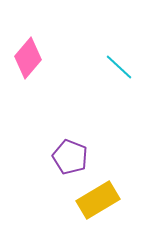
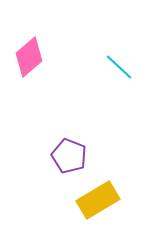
pink diamond: moved 1 px right, 1 px up; rotated 9 degrees clockwise
purple pentagon: moved 1 px left, 1 px up
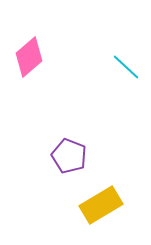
cyan line: moved 7 px right
yellow rectangle: moved 3 px right, 5 px down
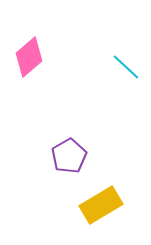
purple pentagon: rotated 20 degrees clockwise
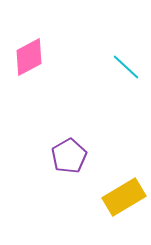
pink diamond: rotated 12 degrees clockwise
yellow rectangle: moved 23 px right, 8 px up
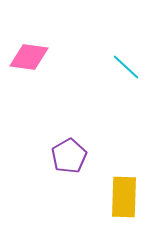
pink diamond: rotated 36 degrees clockwise
yellow rectangle: rotated 57 degrees counterclockwise
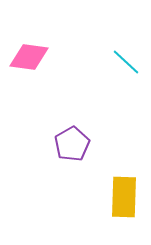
cyan line: moved 5 px up
purple pentagon: moved 3 px right, 12 px up
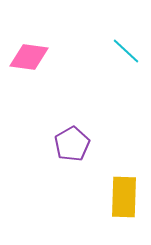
cyan line: moved 11 px up
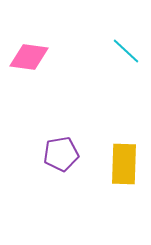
purple pentagon: moved 11 px left, 10 px down; rotated 20 degrees clockwise
yellow rectangle: moved 33 px up
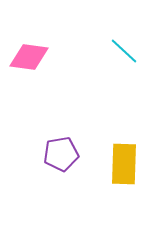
cyan line: moved 2 px left
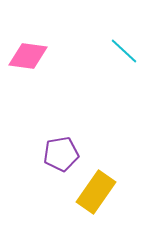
pink diamond: moved 1 px left, 1 px up
yellow rectangle: moved 28 px left, 28 px down; rotated 33 degrees clockwise
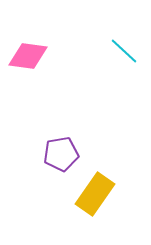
yellow rectangle: moved 1 px left, 2 px down
